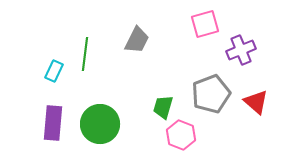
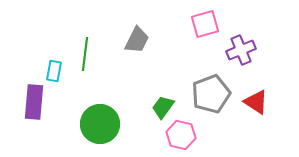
cyan rectangle: rotated 15 degrees counterclockwise
red triangle: rotated 8 degrees counterclockwise
green trapezoid: rotated 20 degrees clockwise
purple rectangle: moved 19 px left, 21 px up
pink hexagon: rotated 8 degrees counterclockwise
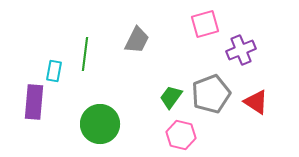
green trapezoid: moved 8 px right, 10 px up
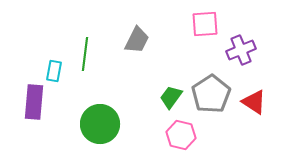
pink square: rotated 12 degrees clockwise
gray pentagon: rotated 12 degrees counterclockwise
red triangle: moved 2 px left
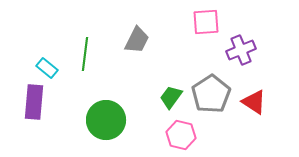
pink square: moved 1 px right, 2 px up
cyan rectangle: moved 7 px left, 3 px up; rotated 60 degrees counterclockwise
green circle: moved 6 px right, 4 px up
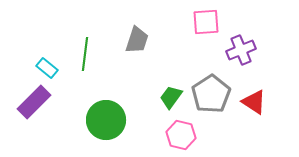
gray trapezoid: rotated 8 degrees counterclockwise
purple rectangle: rotated 40 degrees clockwise
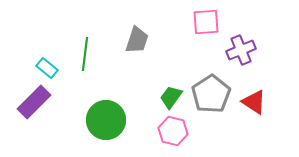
pink hexagon: moved 8 px left, 4 px up
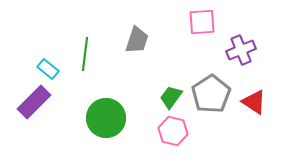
pink square: moved 4 px left
cyan rectangle: moved 1 px right, 1 px down
green circle: moved 2 px up
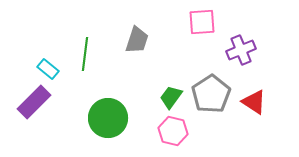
green circle: moved 2 px right
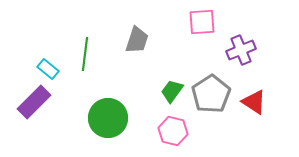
green trapezoid: moved 1 px right, 6 px up
